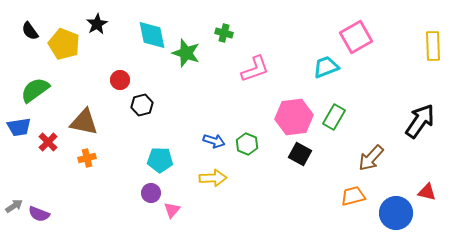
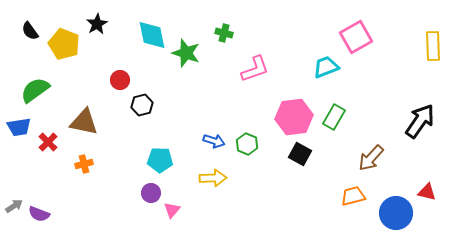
orange cross: moved 3 px left, 6 px down
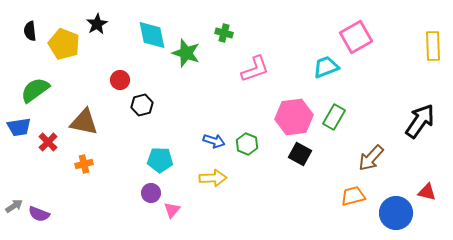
black semicircle: rotated 30 degrees clockwise
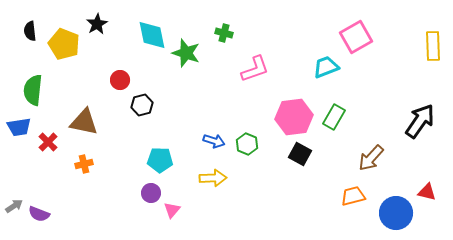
green semicircle: moved 2 px left; rotated 48 degrees counterclockwise
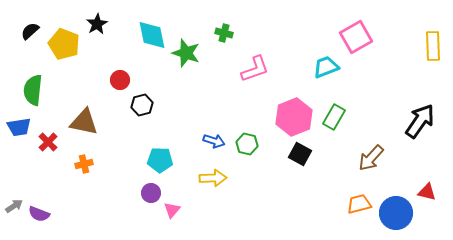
black semicircle: rotated 54 degrees clockwise
pink hexagon: rotated 15 degrees counterclockwise
green hexagon: rotated 10 degrees counterclockwise
orange trapezoid: moved 6 px right, 8 px down
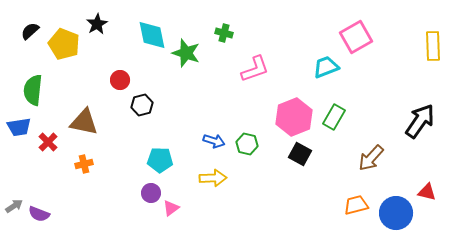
orange trapezoid: moved 3 px left, 1 px down
pink triangle: moved 1 px left, 2 px up; rotated 12 degrees clockwise
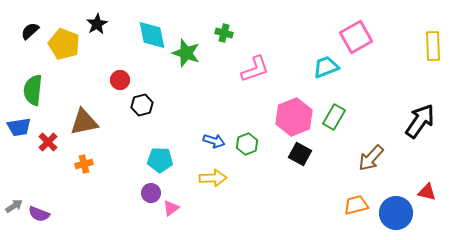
brown triangle: rotated 24 degrees counterclockwise
green hexagon: rotated 25 degrees clockwise
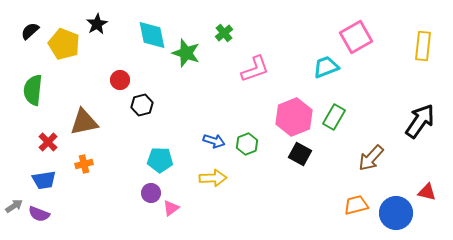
green cross: rotated 36 degrees clockwise
yellow rectangle: moved 10 px left; rotated 8 degrees clockwise
blue trapezoid: moved 25 px right, 53 px down
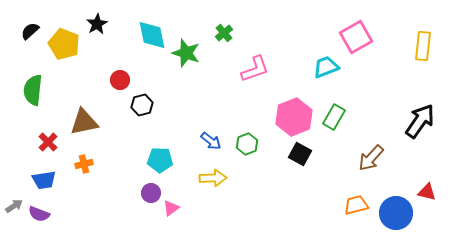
blue arrow: moved 3 px left; rotated 20 degrees clockwise
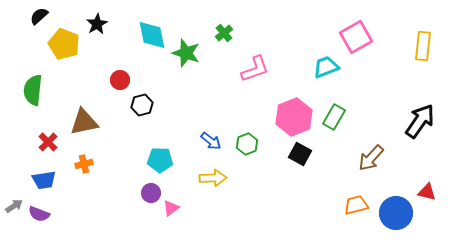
black semicircle: moved 9 px right, 15 px up
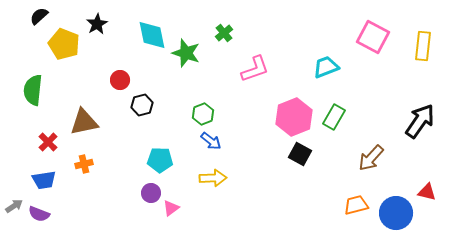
pink square: moved 17 px right; rotated 32 degrees counterclockwise
green hexagon: moved 44 px left, 30 px up
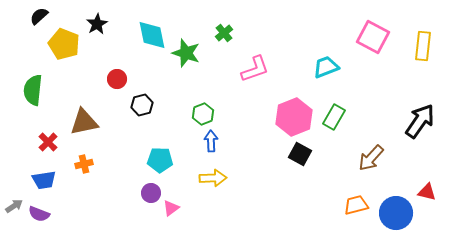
red circle: moved 3 px left, 1 px up
blue arrow: rotated 130 degrees counterclockwise
